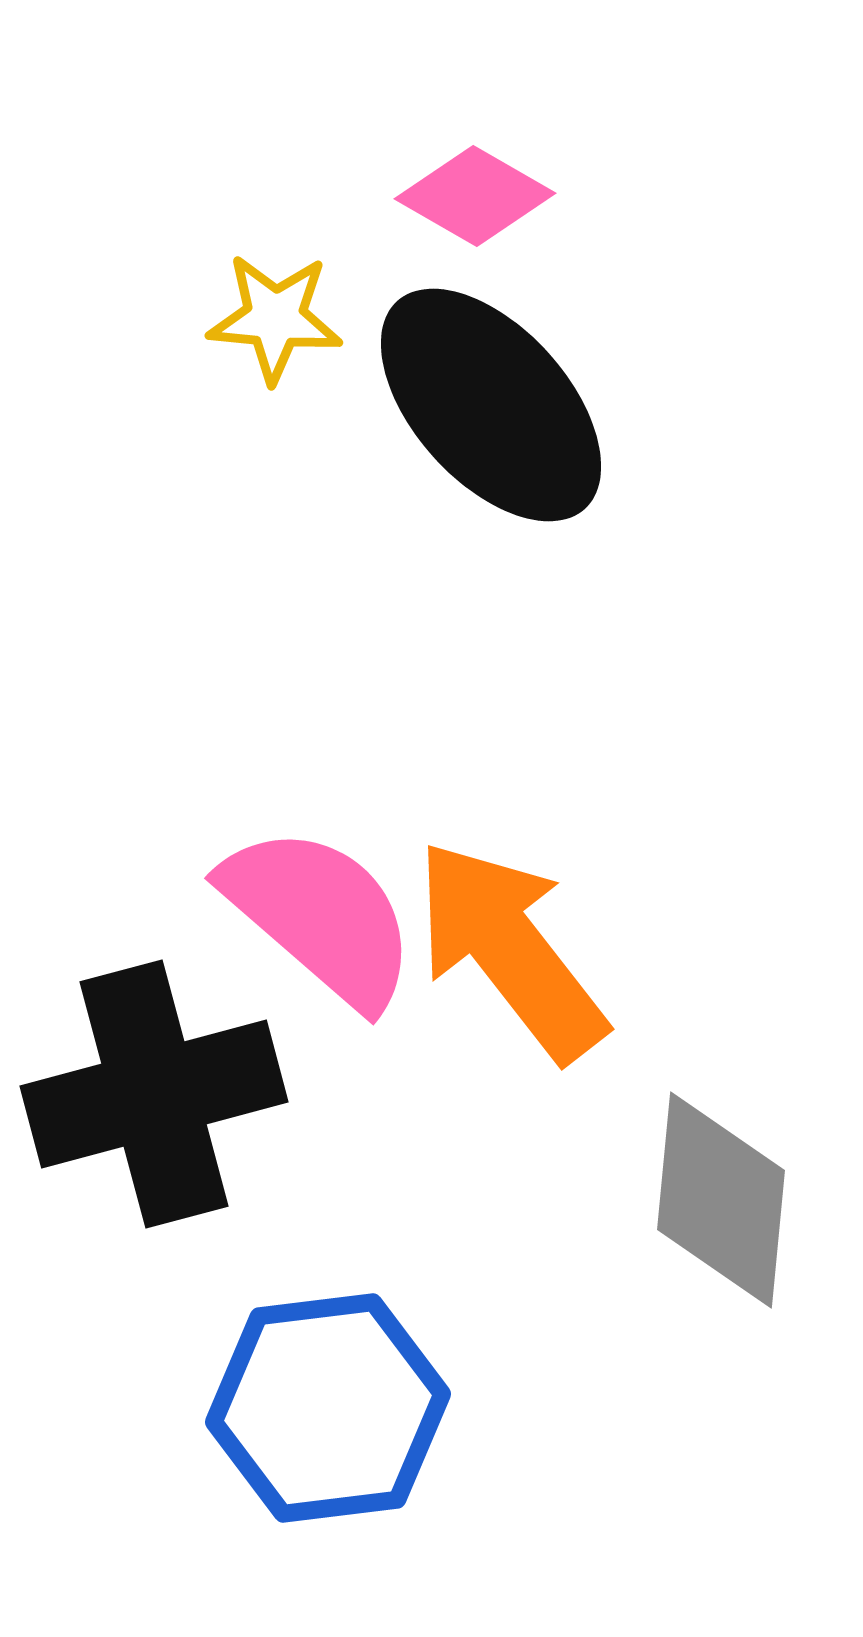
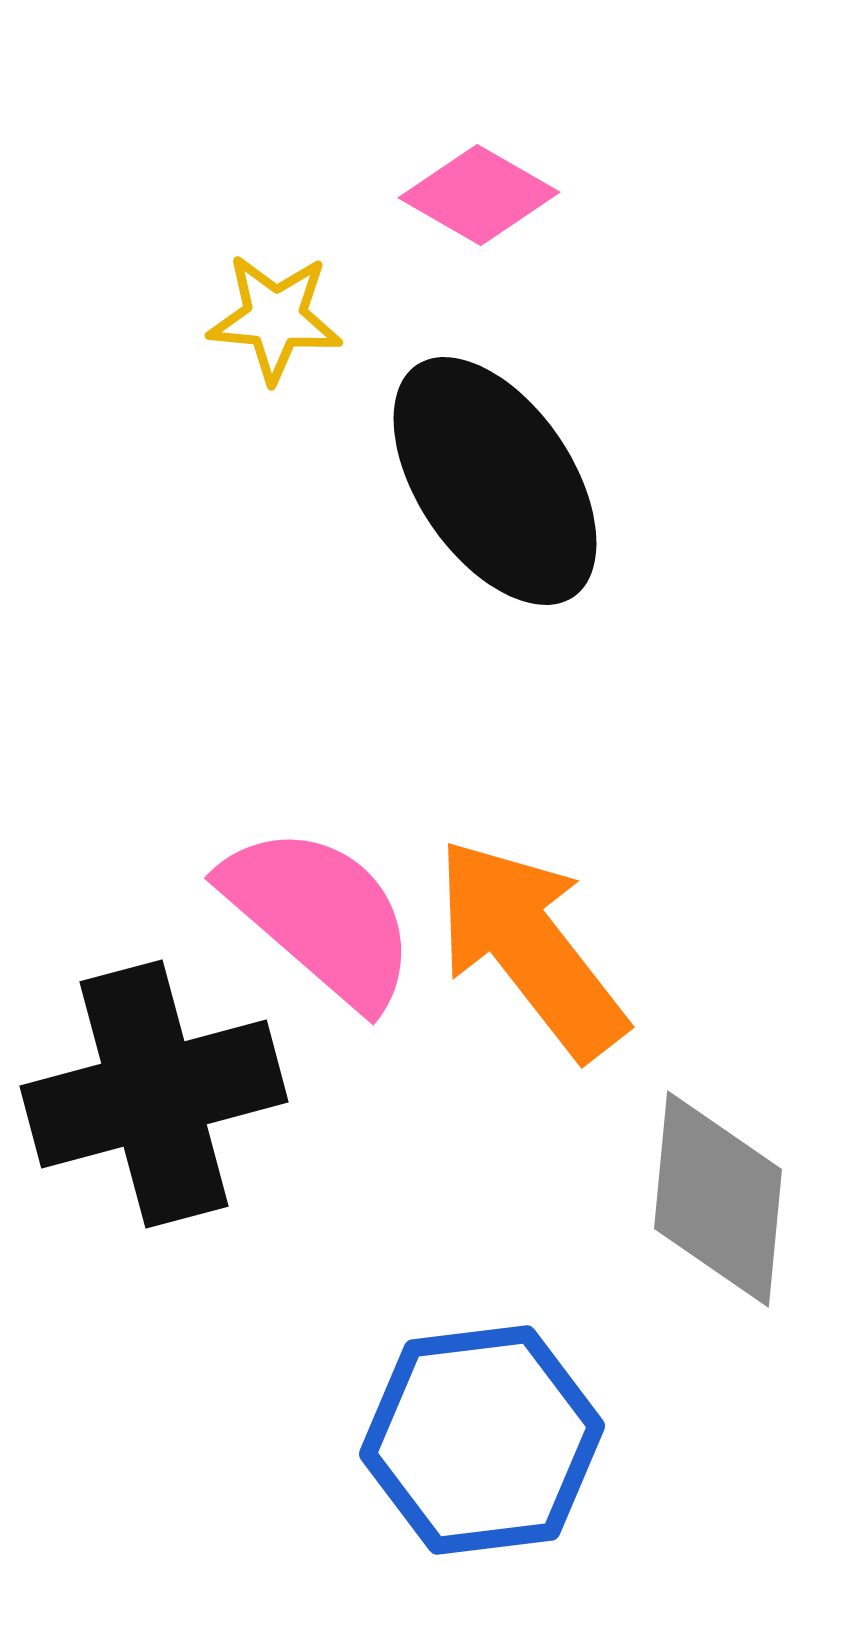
pink diamond: moved 4 px right, 1 px up
black ellipse: moved 4 px right, 76 px down; rotated 8 degrees clockwise
orange arrow: moved 20 px right, 2 px up
gray diamond: moved 3 px left, 1 px up
blue hexagon: moved 154 px right, 32 px down
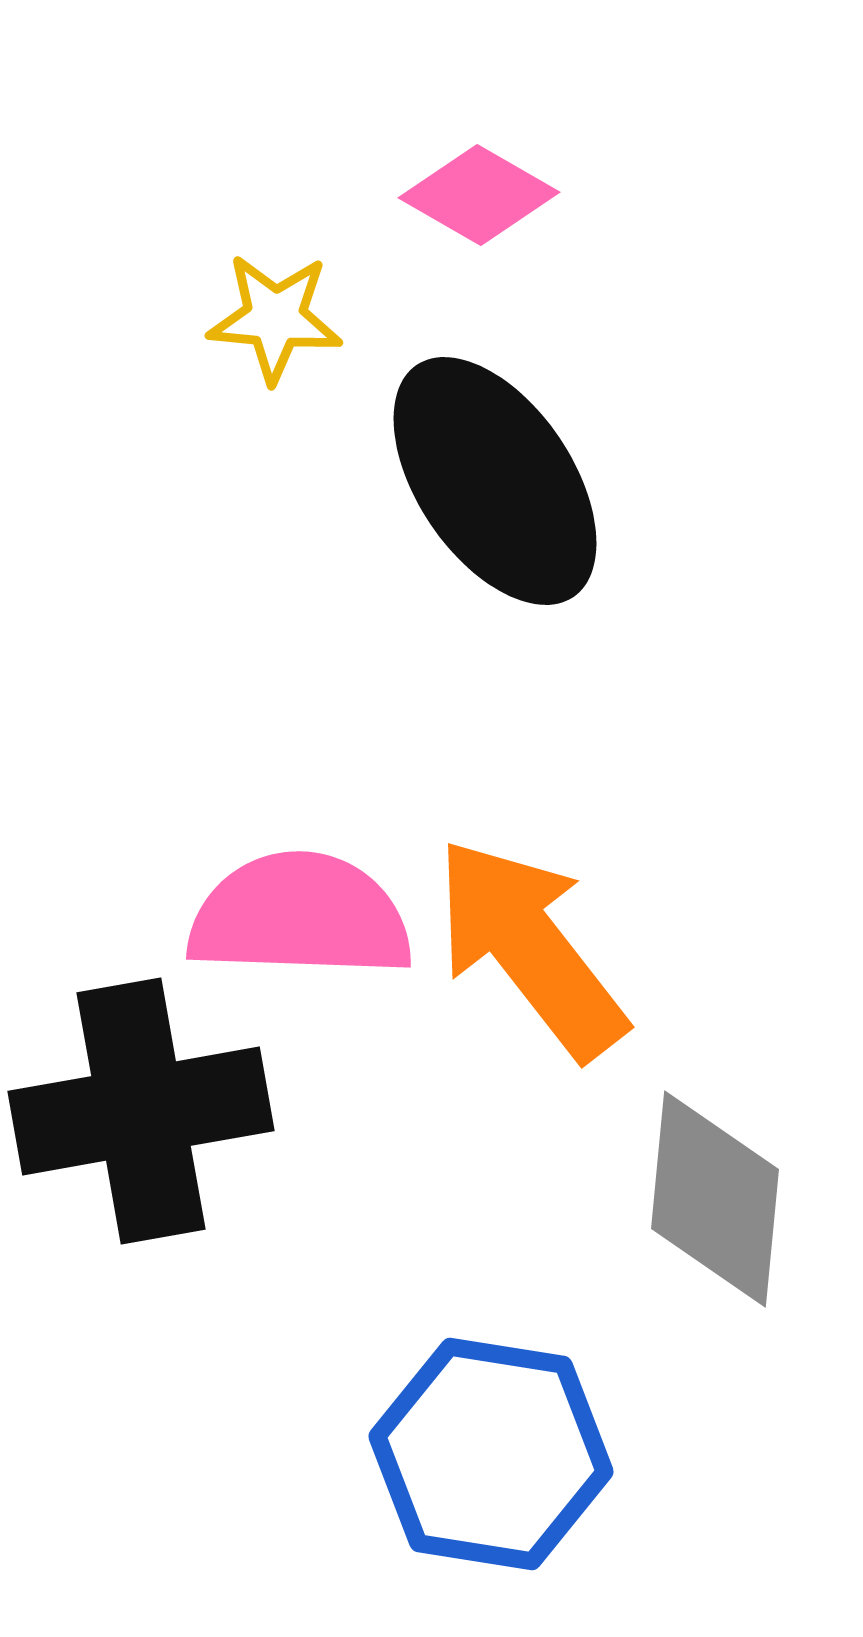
pink semicircle: moved 20 px left; rotated 39 degrees counterclockwise
black cross: moved 13 px left, 17 px down; rotated 5 degrees clockwise
gray diamond: moved 3 px left
blue hexagon: moved 9 px right, 14 px down; rotated 16 degrees clockwise
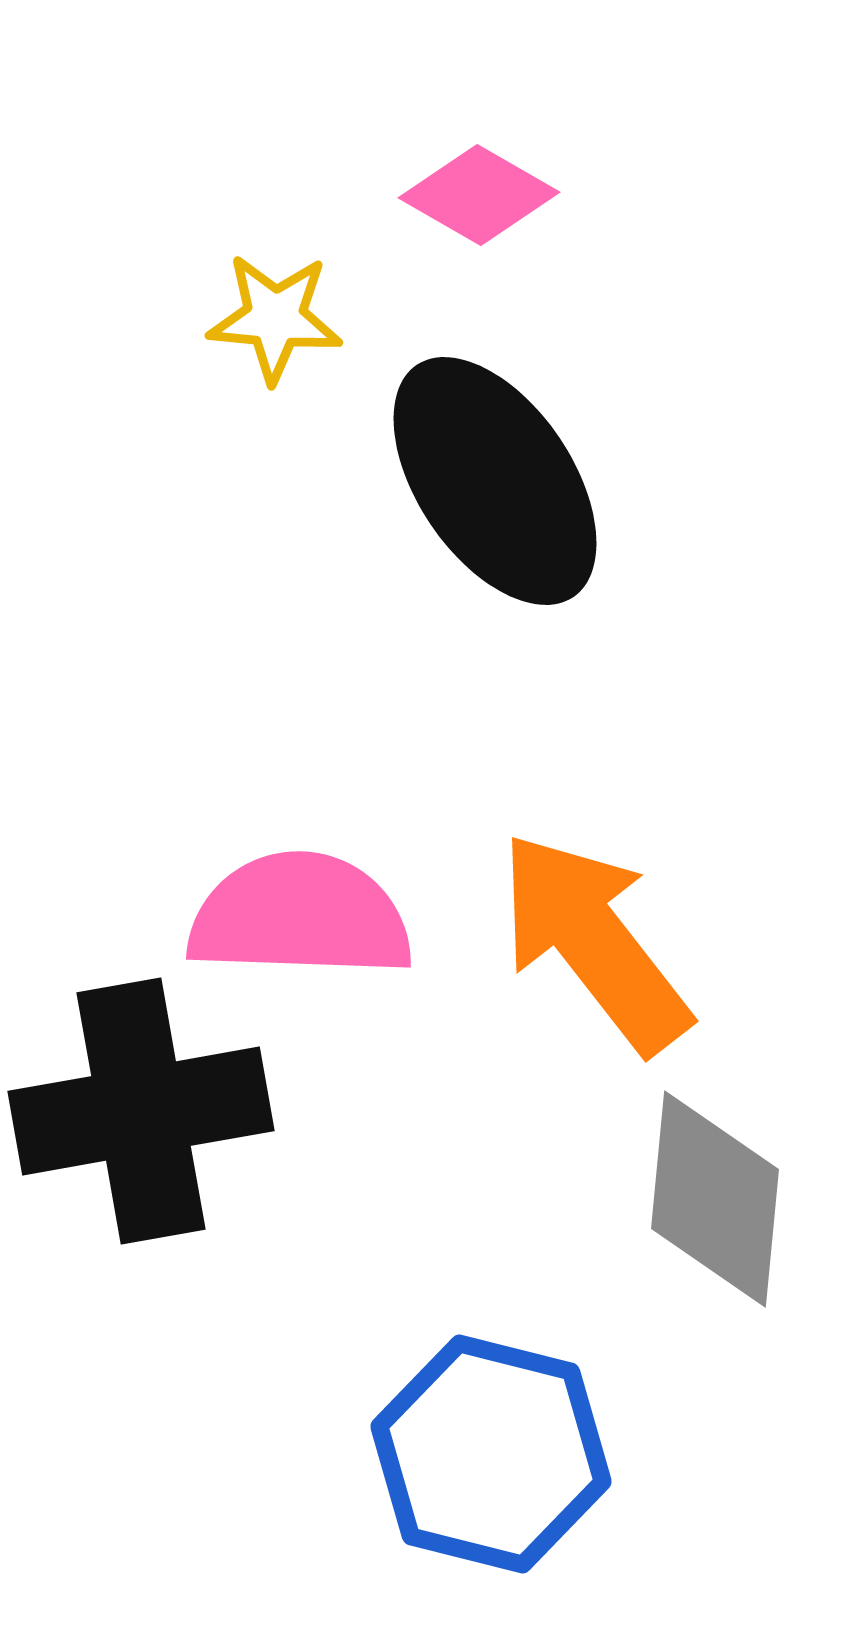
orange arrow: moved 64 px right, 6 px up
blue hexagon: rotated 5 degrees clockwise
